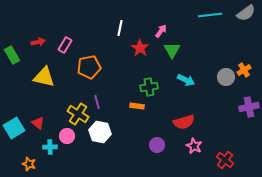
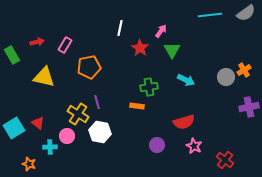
red arrow: moved 1 px left
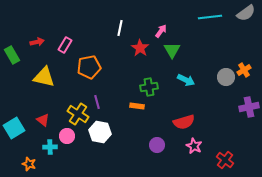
cyan line: moved 2 px down
red triangle: moved 5 px right, 3 px up
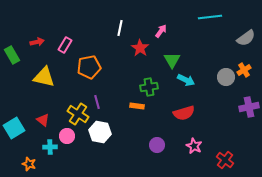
gray semicircle: moved 25 px down
green triangle: moved 10 px down
red semicircle: moved 9 px up
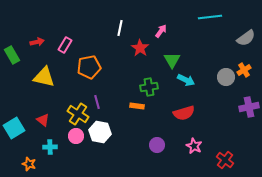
pink circle: moved 9 px right
